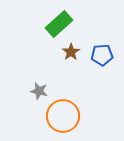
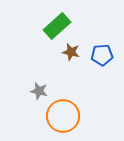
green rectangle: moved 2 px left, 2 px down
brown star: rotated 24 degrees counterclockwise
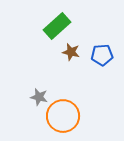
gray star: moved 6 px down
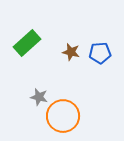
green rectangle: moved 30 px left, 17 px down
blue pentagon: moved 2 px left, 2 px up
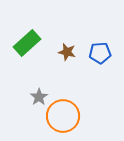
brown star: moved 4 px left
gray star: rotated 24 degrees clockwise
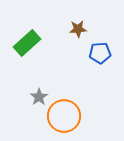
brown star: moved 11 px right, 23 px up; rotated 18 degrees counterclockwise
orange circle: moved 1 px right
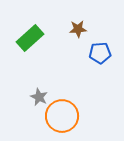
green rectangle: moved 3 px right, 5 px up
gray star: rotated 12 degrees counterclockwise
orange circle: moved 2 px left
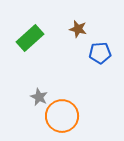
brown star: rotated 18 degrees clockwise
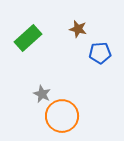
green rectangle: moved 2 px left
gray star: moved 3 px right, 3 px up
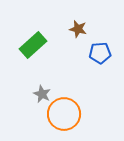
green rectangle: moved 5 px right, 7 px down
orange circle: moved 2 px right, 2 px up
